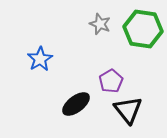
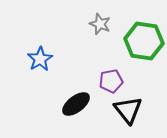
green hexagon: moved 1 px right, 12 px down
purple pentagon: rotated 20 degrees clockwise
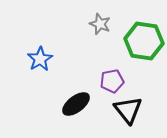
purple pentagon: moved 1 px right
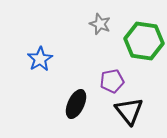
black ellipse: rotated 28 degrees counterclockwise
black triangle: moved 1 px right, 1 px down
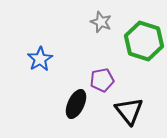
gray star: moved 1 px right, 2 px up
green hexagon: rotated 9 degrees clockwise
purple pentagon: moved 10 px left, 1 px up
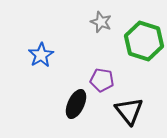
blue star: moved 1 px right, 4 px up
purple pentagon: rotated 20 degrees clockwise
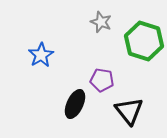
black ellipse: moved 1 px left
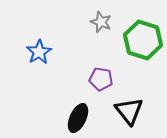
green hexagon: moved 1 px left, 1 px up
blue star: moved 2 px left, 3 px up
purple pentagon: moved 1 px left, 1 px up
black ellipse: moved 3 px right, 14 px down
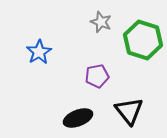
purple pentagon: moved 4 px left, 3 px up; rotated 20 degrees counterclockwise
black ellipse: rotated 44 degrees clockwise
